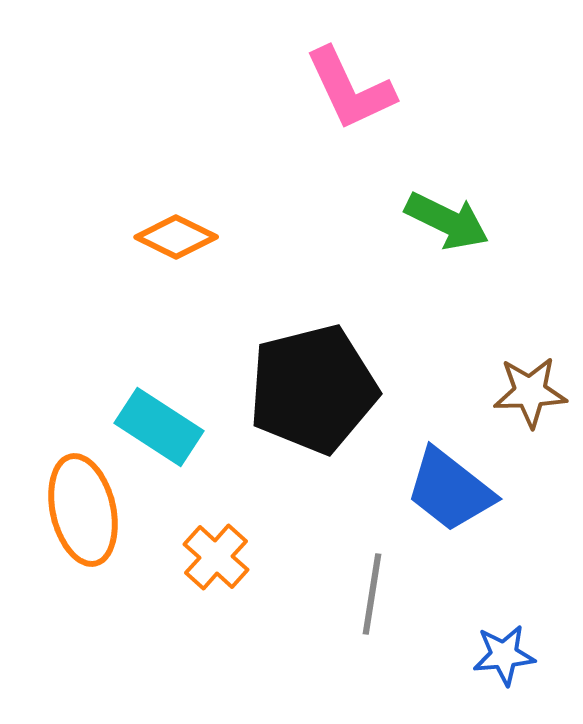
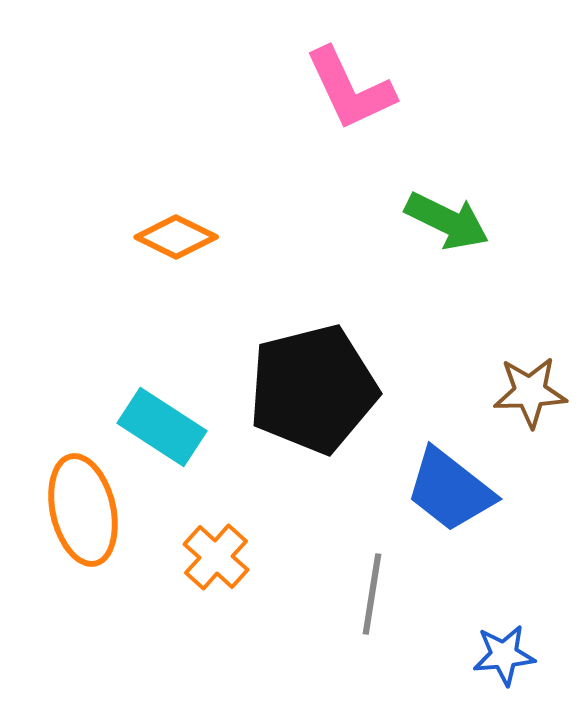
cyan rectangle: moved 3 px right
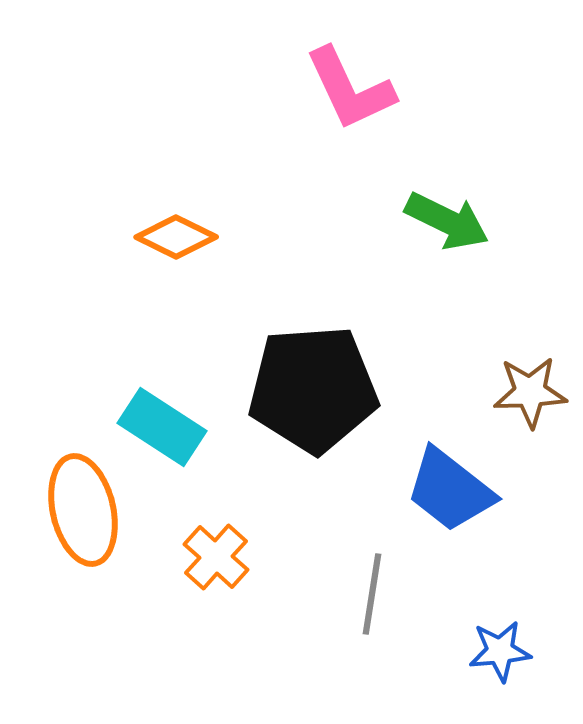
black pentagon: rotated 10 degrees clockwise
blue star: moved 4 px left, 4 px up
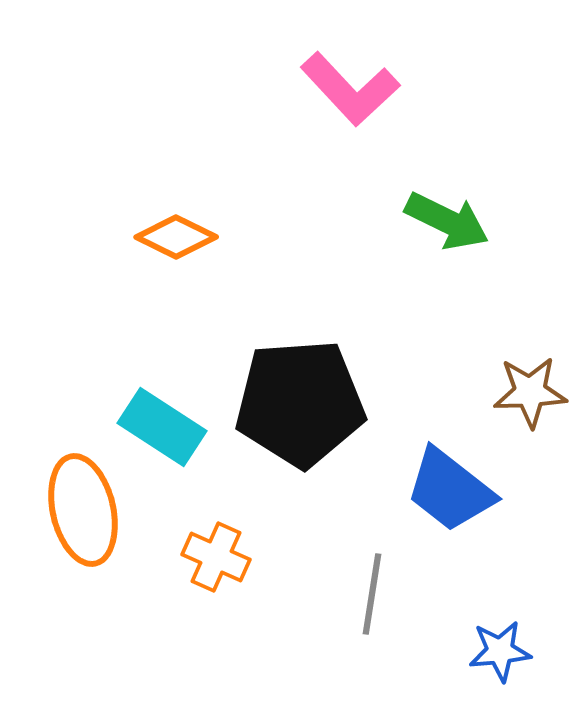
pink L-shape: rotated 18 degrees counterclockwise
black pentagon: moved 13 px left, 14 px down
orange cross: rotated 18 degrees counterclockwise
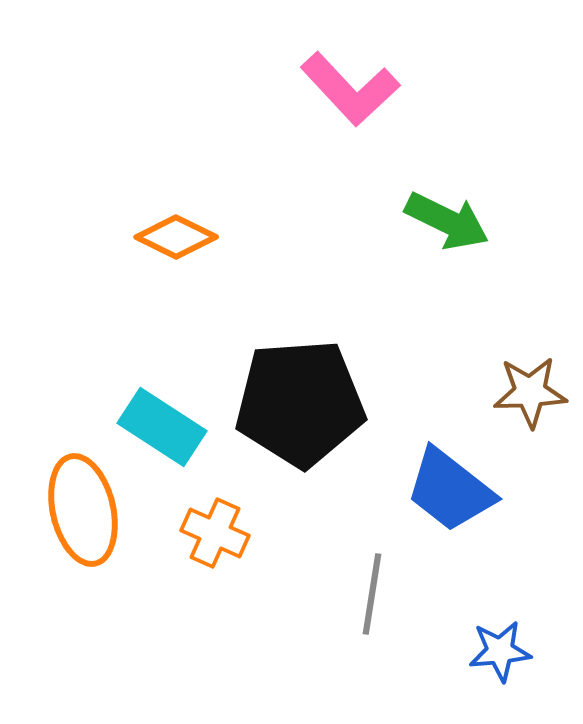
orange cross: moved 1 px left, 24 px up
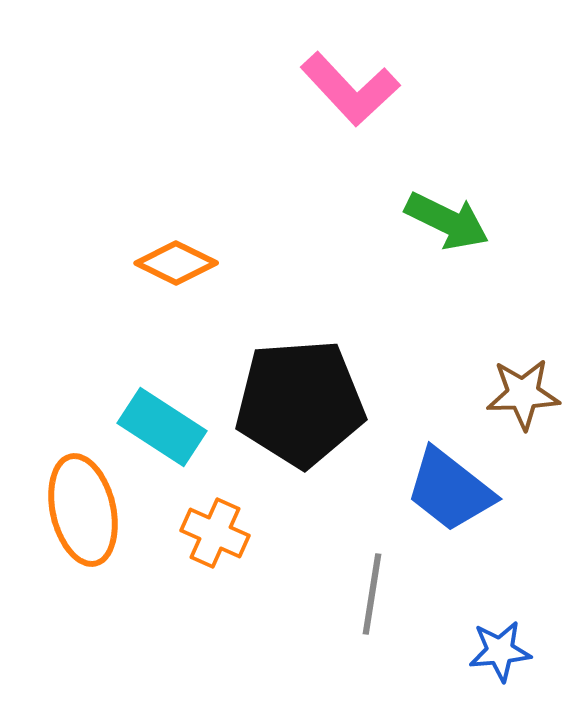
orange diamond: moved 26 px down
brown star: moved 7 px left, 2 px down
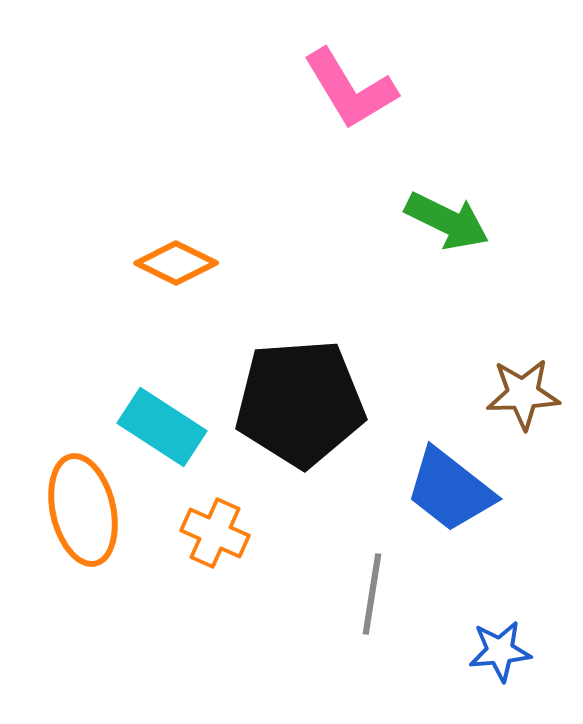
pink L-shape: rotated 12 degrees clockwise
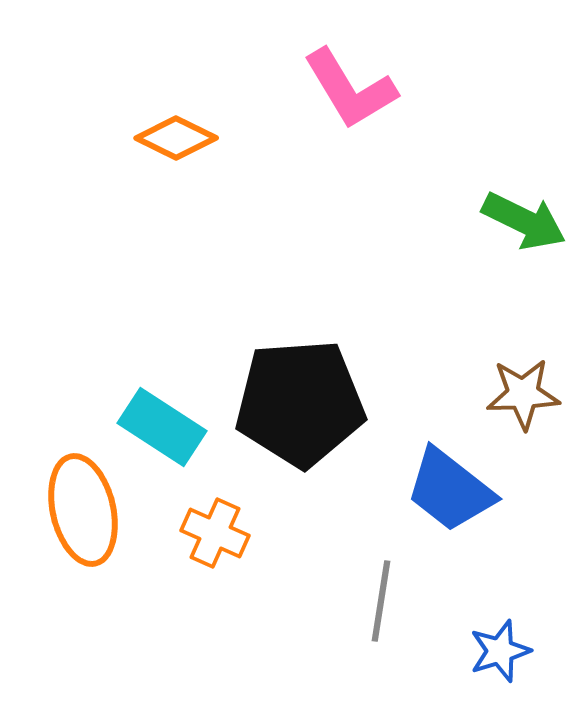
green arrow: moved 77 px right
orange diamond: moved 125 px up
gray line: moved 9 px right, 7 px down
blue star: rotated 12 degrees counterclockwise
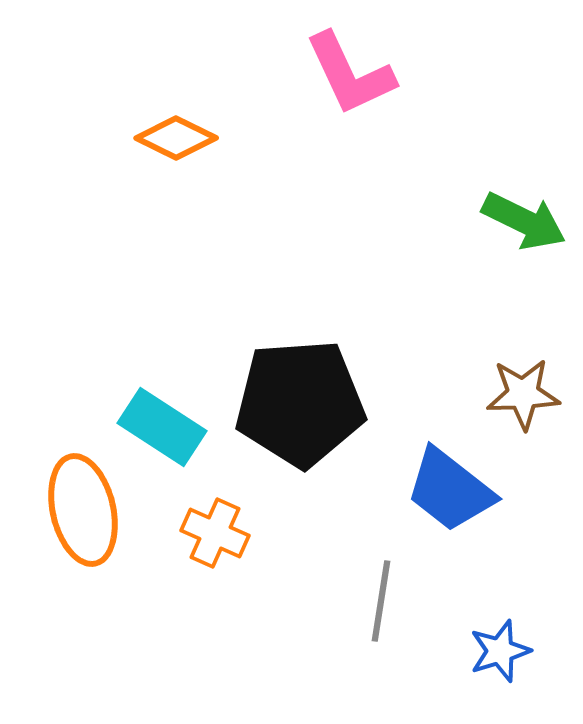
pink L-shape: moved 15 px up; rotated 6 degrees clockwise
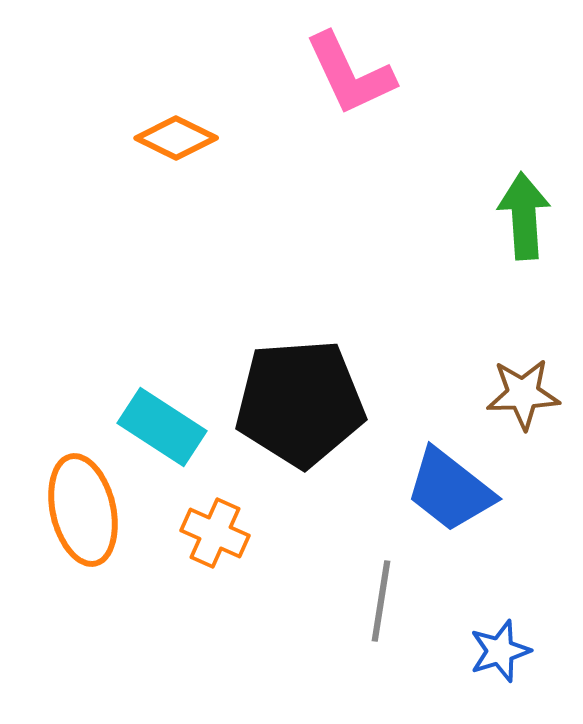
green arrow: moved 5 px up; rotated 120 degrees counterclockwise
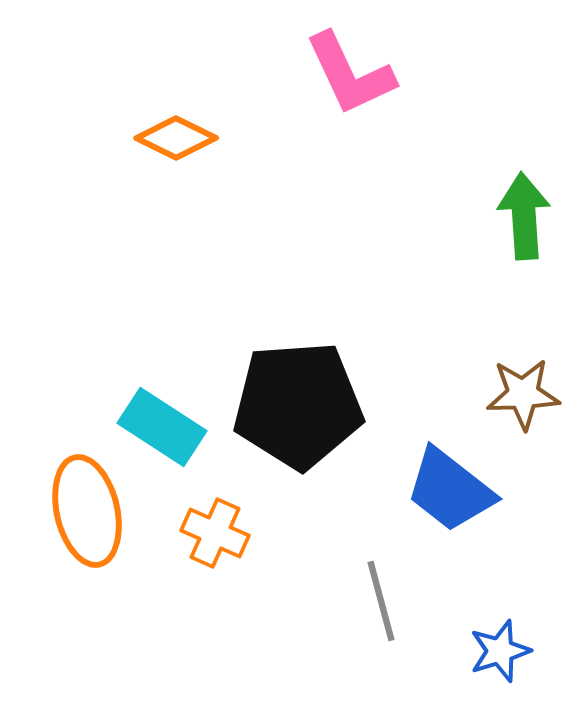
black pentagon: moved 2 px left, 2 px down
orange ellipse: moved 4 px right, 1 px down
gray line: rotated 24 degrees counterclockwise
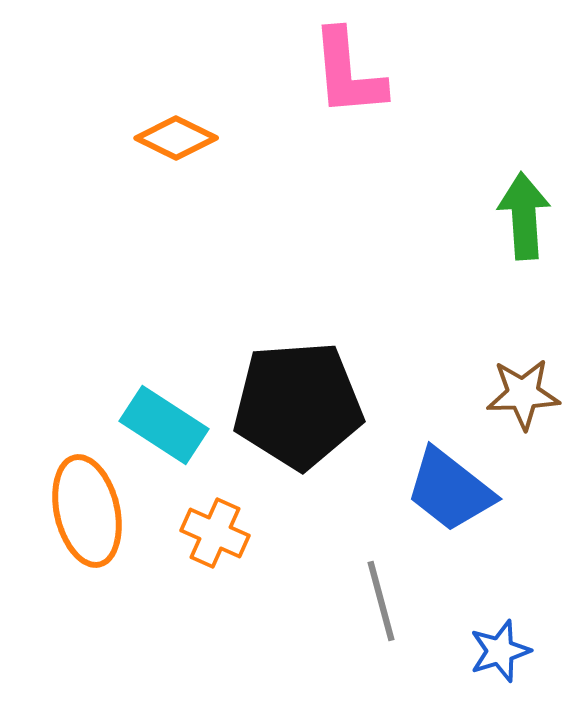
pink L-shape: moved 2 px left, 1 px up; rotated 20 degrees clockwise
cyan rectangle: moved 2 px right, 2 px up
